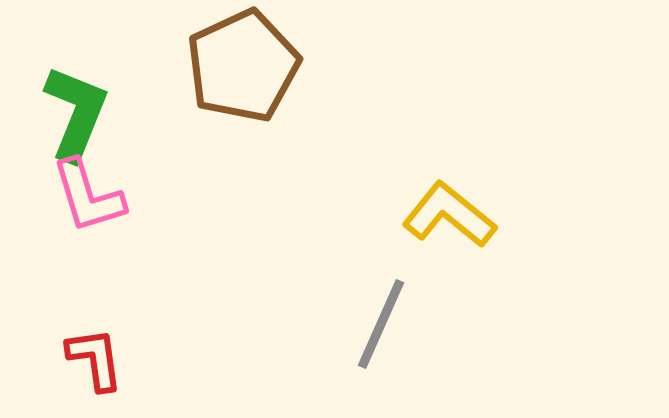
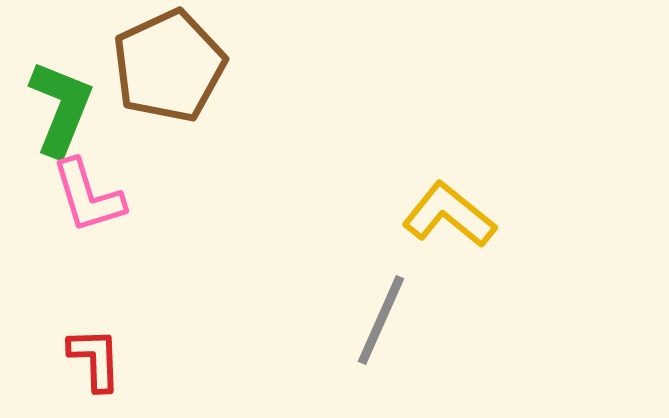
brown pentagon: moved 74 px left
green L-shape: moved 15 px left, 5 px up
gray line: moved 4 px up
red L-shape: rotated 6 degrees clockwise
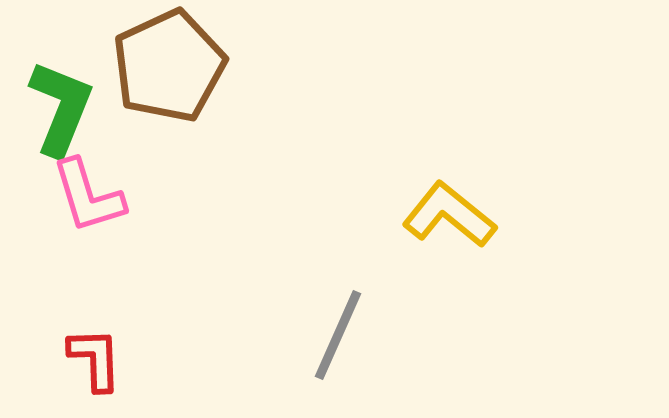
gray line: moved 43 px left, 15 px down
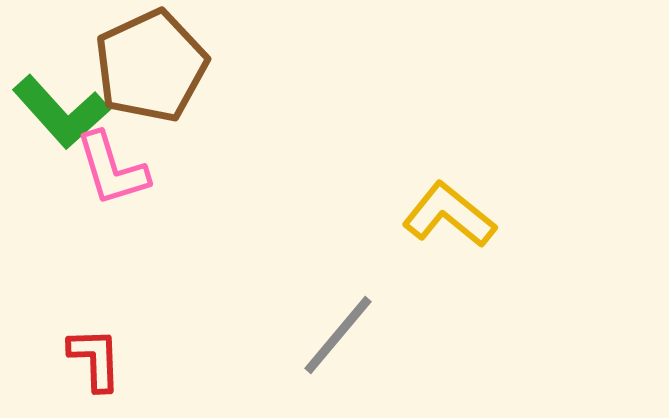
brown pentagon: moved 18 px left
green L-shape: moved 4 px down; rotated 116 degrees clockwise
pink L-shape: moved 24 px right, 27 px up
gray line: rotated 16 degrees clockwise
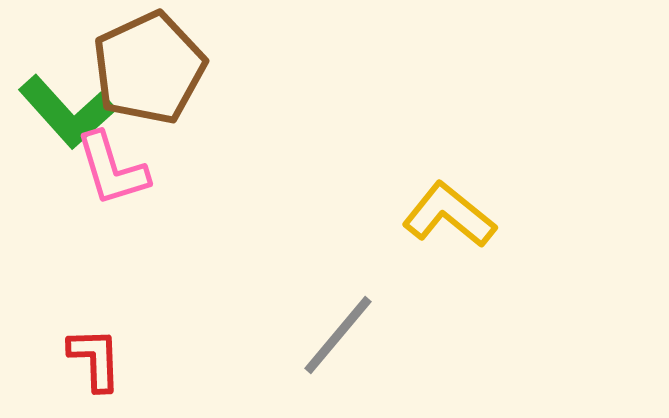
brown pentagon: moved 2 px left, 2 px down
green L-shape: moved 6 px right
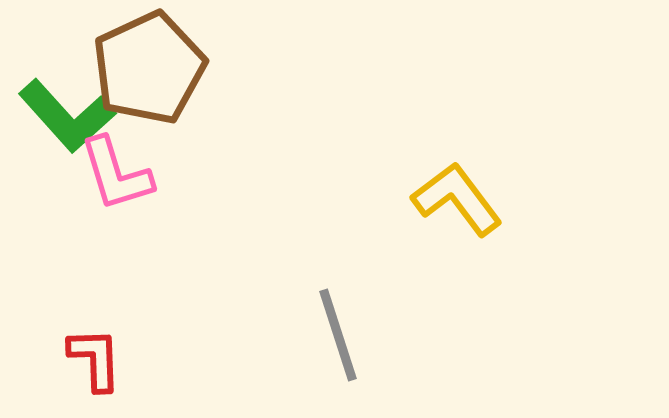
green L-shape: moved 4 px down
pink L-shape: moved 4 px right, 5 px down
yellow L-shape: moved 8 px right, 16 px up; rotated 14 degrees clockwise
gray line: rotated 58 degrees counterclockwise
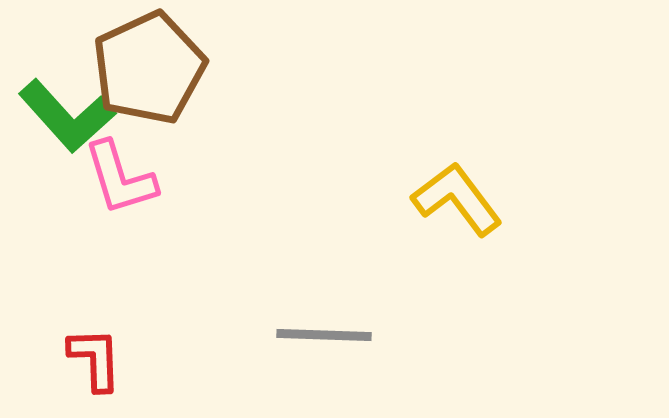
pink L-shape: moved 4 px right, 4 px down
gray line: moved 14 px left; rotated 70 degrees counterclockwise
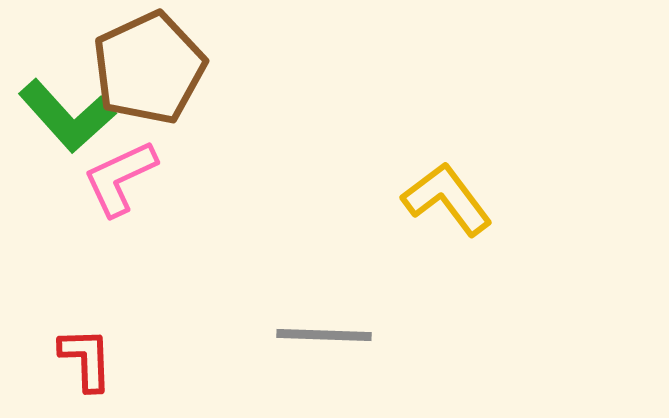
pink L-shape: rotated 82 degrees clockwise
yellow L-shape: moved 10 px left
red L-shape: moved 9 px left
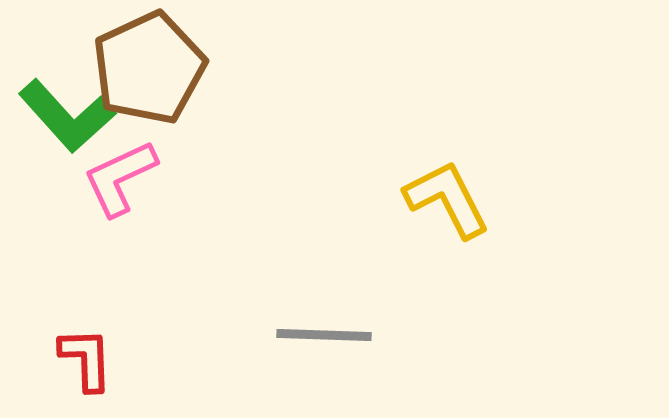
yellow L-shape: rotated 10 degrees clockwise
